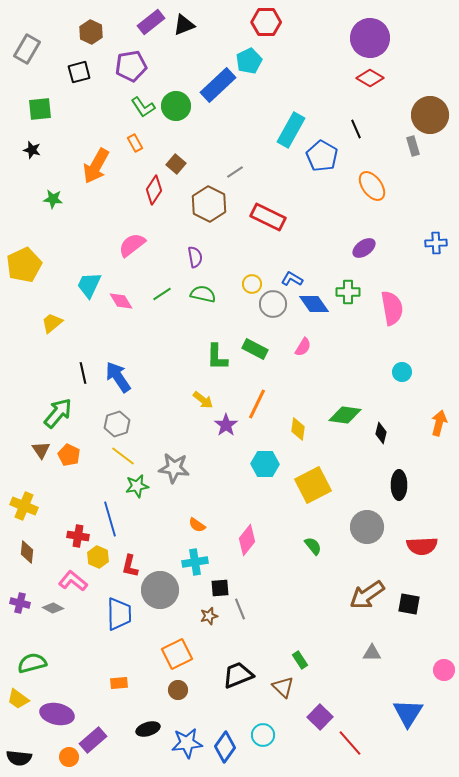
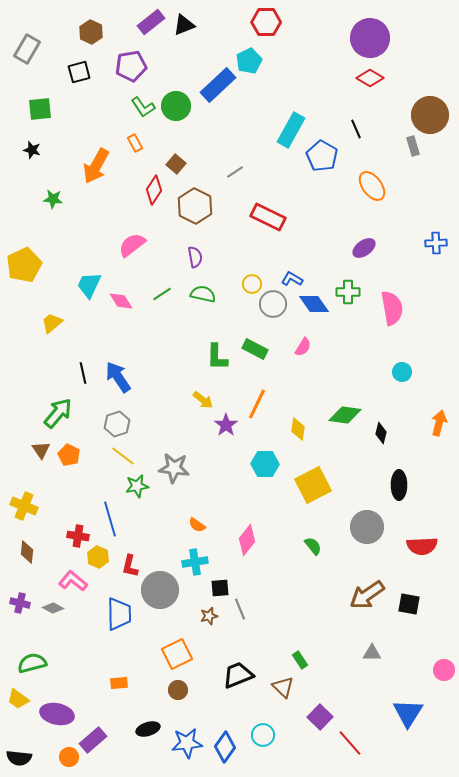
brown hexagon at (209, 204): moved 14 px left, 2 px down
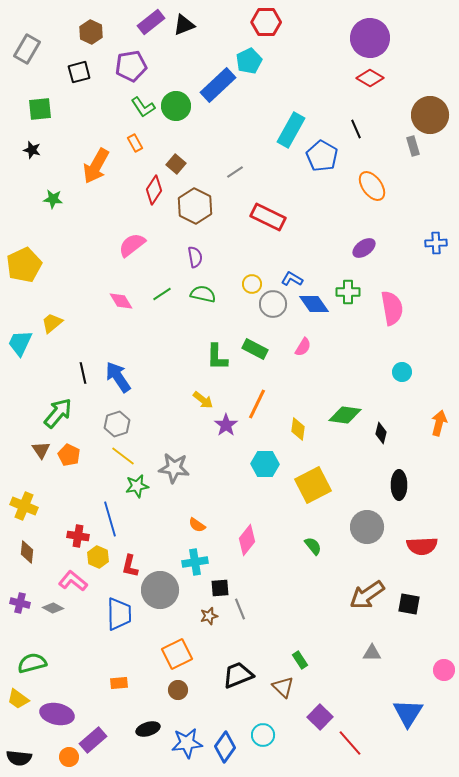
cyan trapezoid at (89, 285): moved 69 px left, 58 px down
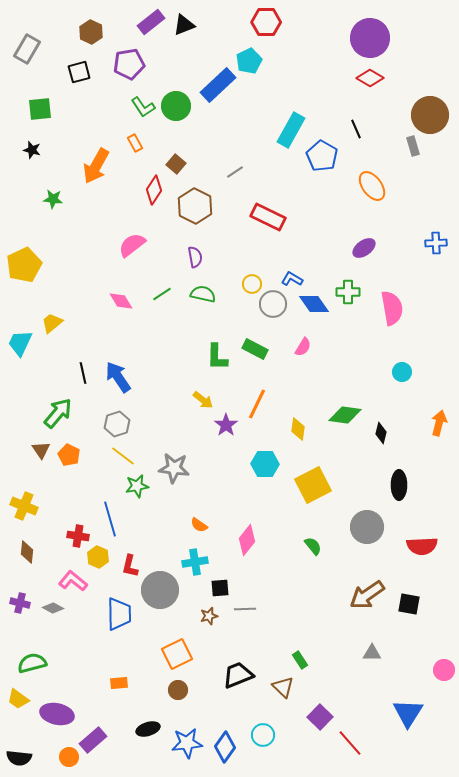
purple pentagon at (131, 66): moved 2 px left, 2 px up
orange semicircle at (197, 525): moved 2 px right
gray line at (240, 609): moved 5 px right; rotated 70 degrees counterclockwise
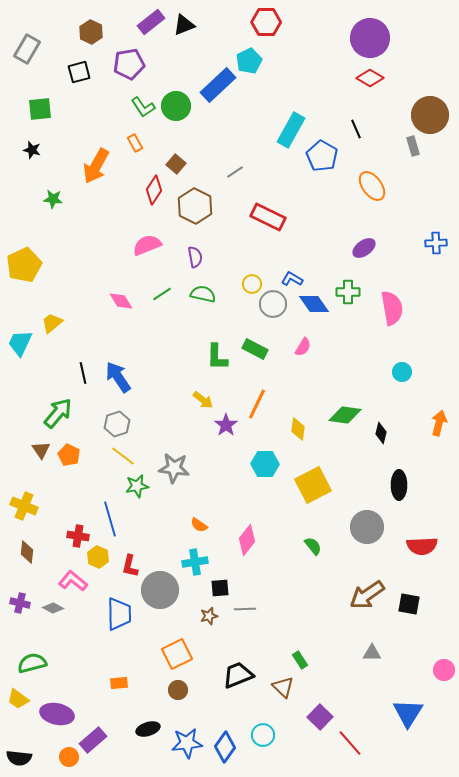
pink semicircle at (132, 245): moved 15 px right; rotated 16 degrees clockwise
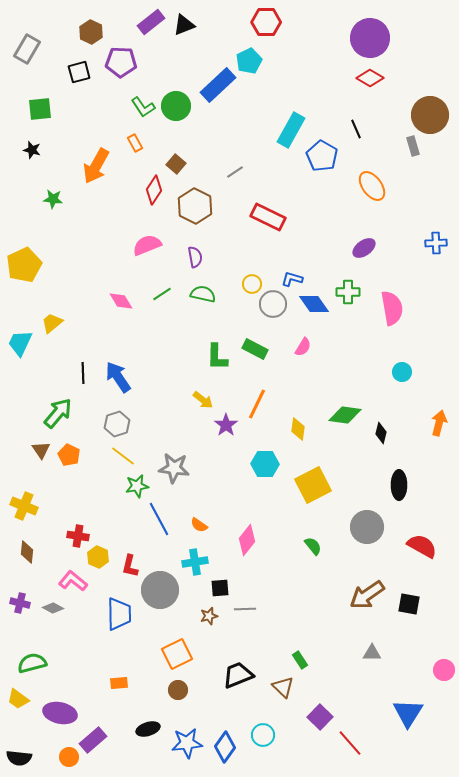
purple pentagon at (129, 64): moved 8 px left, 2 px up; rotated 12 degrees clockwise
blue L-shape at (292, 279): rotated 15 degrees counterclockwise
black line at (83, 373): rotated 10 degrees clockwise
blue line at (110, 519): moved 49 px right; rotated 12 degrees counterclockwise
red semicircle at (422, 546): rotated 148 degrees counterclockwise
purple ellipse at (57, 714): moved 3 px right, 1 px up
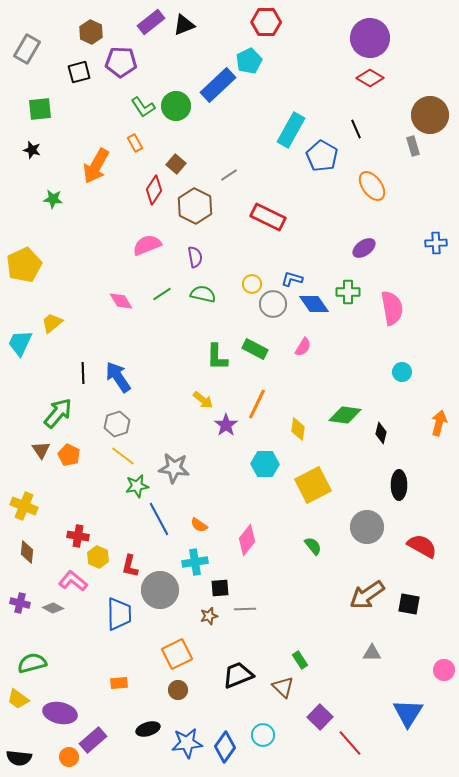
gray line at (235, 172): moved 6 px left, 3 px down
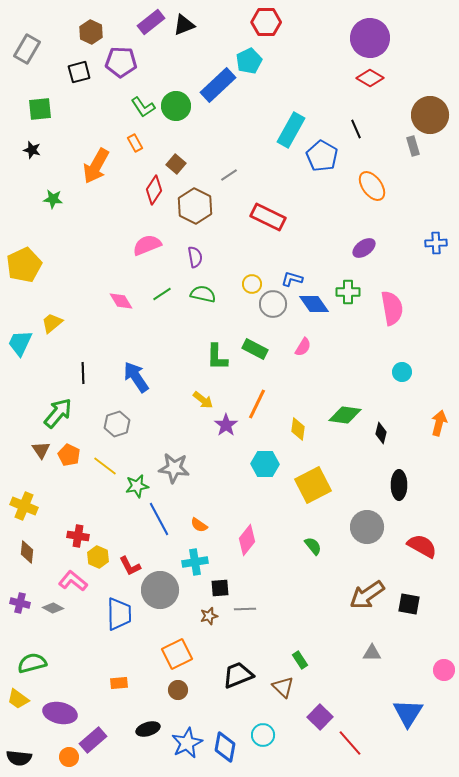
blue arrow at (118, 377): moved 18 px right
yellow line at (123, 456): moved 18 px left, 10 px down
red L-shape at (130, 566): rotated 40 degrees counterclockwise
blue star at (187, 743): rotated 20 degrees counterclockwise
blue diamond at (225, 747): rotated 24 degrees counterclockwise
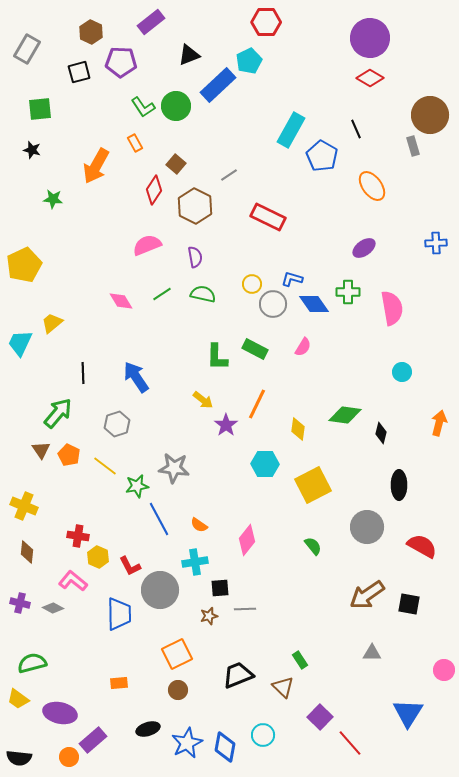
black triangle at (184, 25): moved 5 px right, 30 px down
